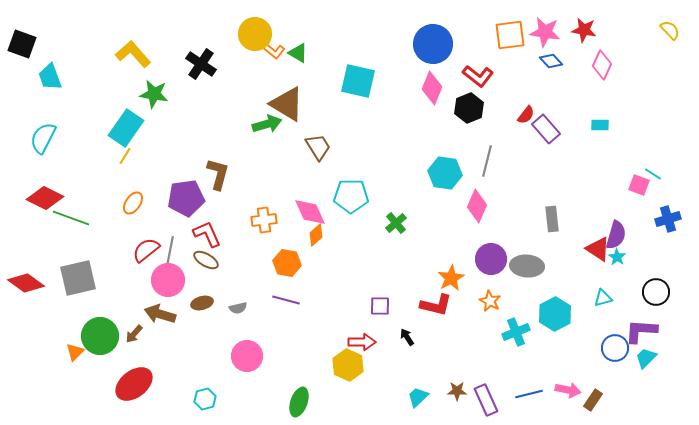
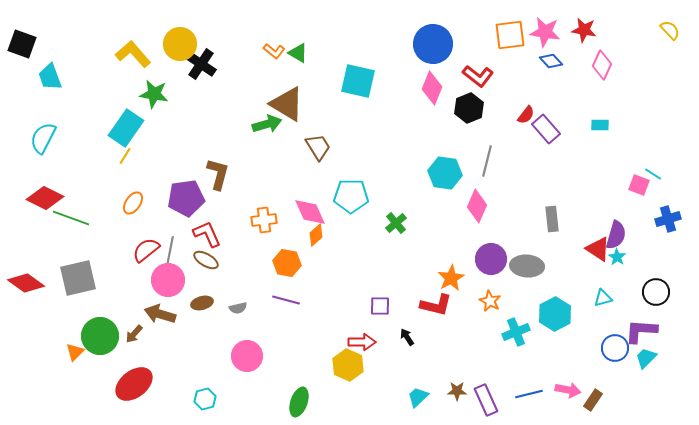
yellow circle at (255, 34): moved 75 px left, 10 px down
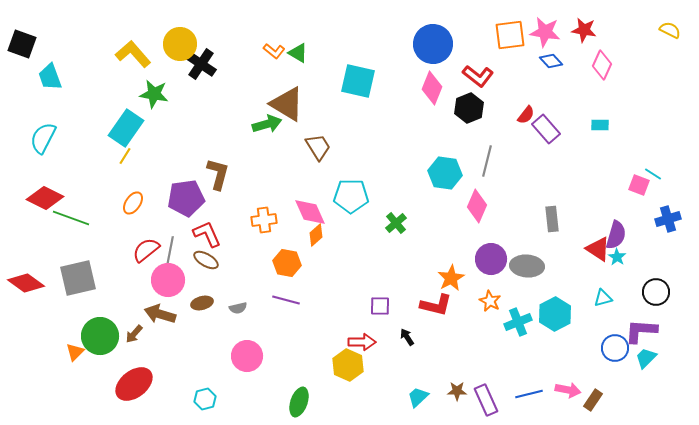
yellow semicircle at (670, 30): rotated 20 degrees counterclockwise
cyan cross at (516, 332): moved 2 px right, 10 px up
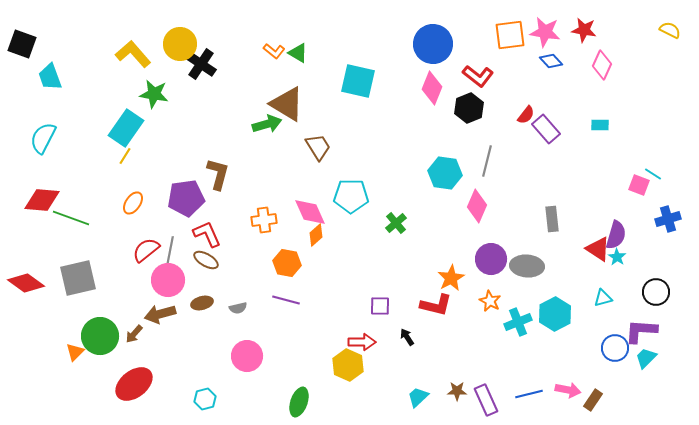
red diamond at (45, 198): moved 3 px left, 2 px down; rotated 21 degrees counterclockwise
brown arrow at (160, 314): rotated 32 degrees counterclockwise
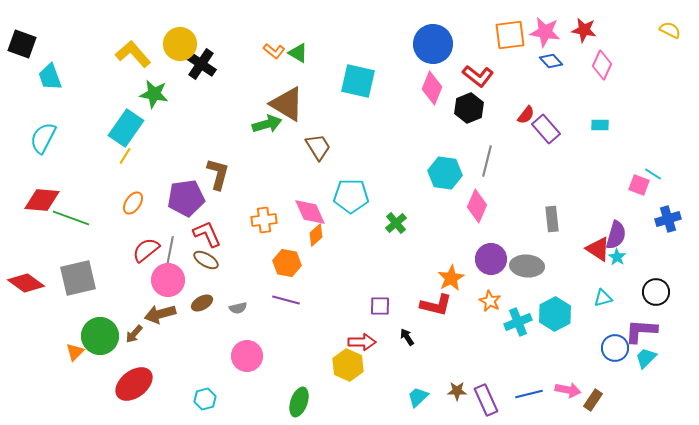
brown ellipse at (202, 303): rotated 15 degrees counterclockwise
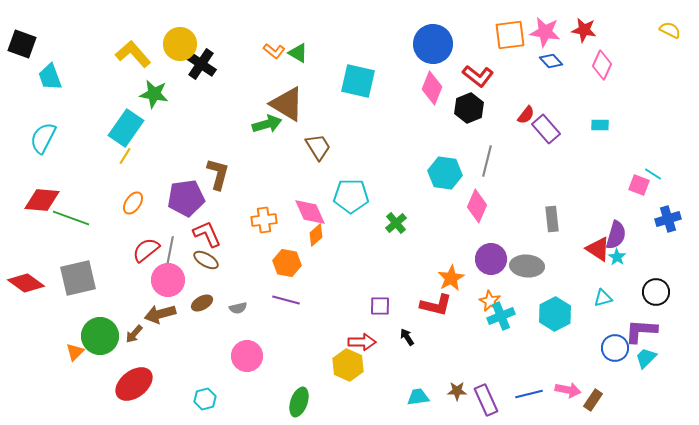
cyan cross at (518, 322): moved 17 px left, 6 px up
cyan trapezoid at (418, 397): rotated 35 degrees clockwise
